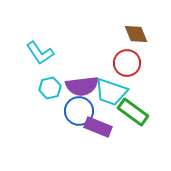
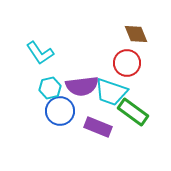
blue circle: moved 19 px left
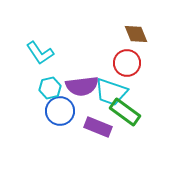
green rectangle: moved 8 px left
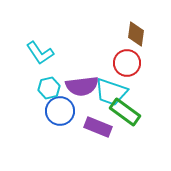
brown diamond: rotated 30 degrees clockwise
cyan hexagon: moved 1 px left
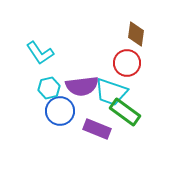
purple rectangle: moved 1 px left, 2 px down
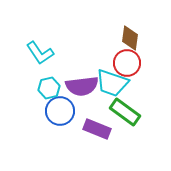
brown diamond: moved 6 px left, 4 px down
cyan trapezoid: moved 1 px right, 9 px up
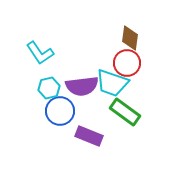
purple rectangle: moved 8 px left, 7 px down
